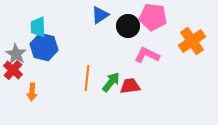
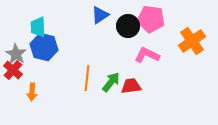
pink pentagon: moved 2 px left, 2 px down
red trapezoid: moved 1 px right
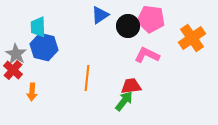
orange cross: moved 3 px up
green arrow: moved 13 px right, 19 px down
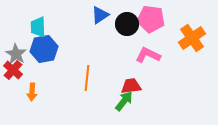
black circle: moved 1 px left, 2 px up
blue hexagon: moved 2 px down; rotated 24 degrees counterclockwise
pink L-shape: moved 1 px right
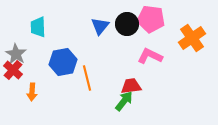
blue triangle: moved 11 px down; rotated 18 degrees counterclockwise
blue hexagon: moved 19 px right, 13 px down
pink L-shape: moved 2 px right, 1 px down
orange line: rotated 20 degrees counterclockwise
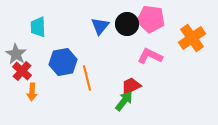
red cross: moved 9 px right, 1 px down
red trapezoid: rotated 20 degrees counterclockwise
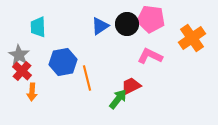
blue triangle: rotated 18 degrees clockwise
gray star: moved 3 px right, 1 px down
green arrow: moved 6 px left, 2 px up
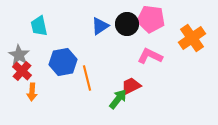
cyan trapezoid: moved 1 px right, 1 px up; rotated 10 degrees counterclockwise
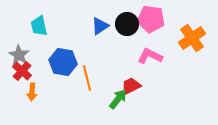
blue hexagon: rotated 20 degrees clockwise
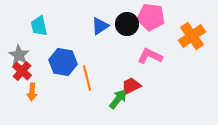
pink pentagon: moved 2 px up
orange cross: moved 2 px up
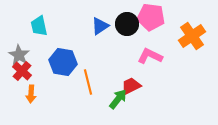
orange line: moved 1 px right, 4 px down
orange arrow: moved 1 px left, 2 px down
